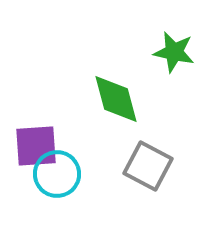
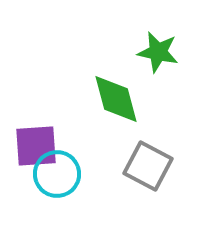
green star: moved 16 px left
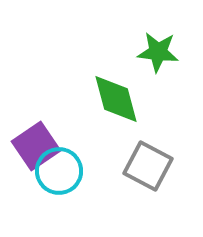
green star: rotated 6 degrees counterclockwise
purple square: rotated 30 degrees counterclockwise
cyan circle: moved 2 px right, 3 px up
